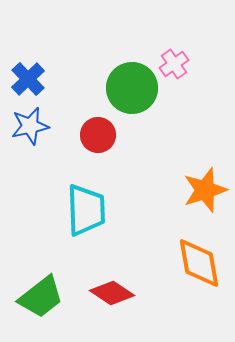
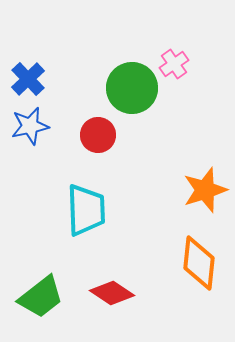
orange diamond: rotated 16 degrees clockwise
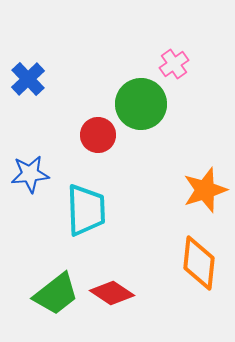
green circle: moved 9 px right, 16 px down
blue star: moved 48 px down; rotated 6 degrees clockwise
green trapezoid: moved 15 px right, 3 px up
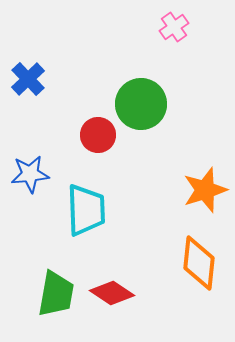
pink cross: moved 37 px up
green trapezoid: rotated 42 degrees counterclockwise
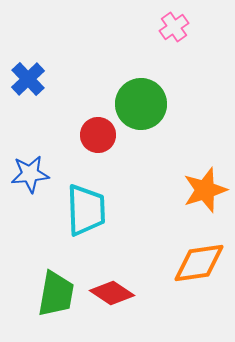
orange diamond: rotated 76 degrees clockwise
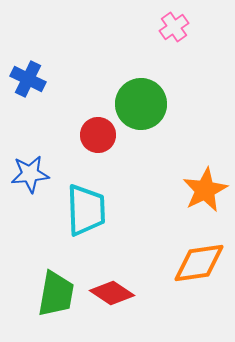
blue cross: rotated 20 degrees counterclockwise
orange star: rotated 9 degrees counterclockwise
